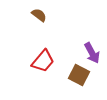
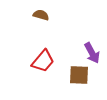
brown semicircle: moved 2 px right; rotated 21 degrees counterclockwise
brown square: rotated 25 degrees counterclockwise
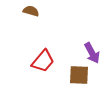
brown semicircle: moved 10 px left, 4 px up
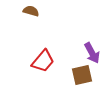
brown square: moved 3 px right; rotated 15 degrees counterclockwise
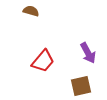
purple arrow: moved 4 px left
brown square: moved 1 px left, 11 px down
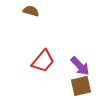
purple arrow: moved 8 px left, 13 px down; rotated 15 degrees counterclockwise
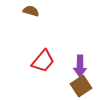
purple arrow: rotated 45 degrees clockwise
brown square: rotated 20 degrees counterclockwise
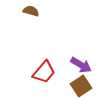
red trapezoid: moved 1 px right, 11 px down
purple arrow: moved 1 px right, 1 px up; rotated 60 degrees counterclockwise
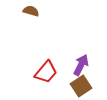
purple arrow: rotated 95 degrees counterclockwise
red trapezoid: moved 2 px right
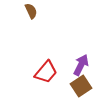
brown semicircle: rotated 49 degrees clockwise
